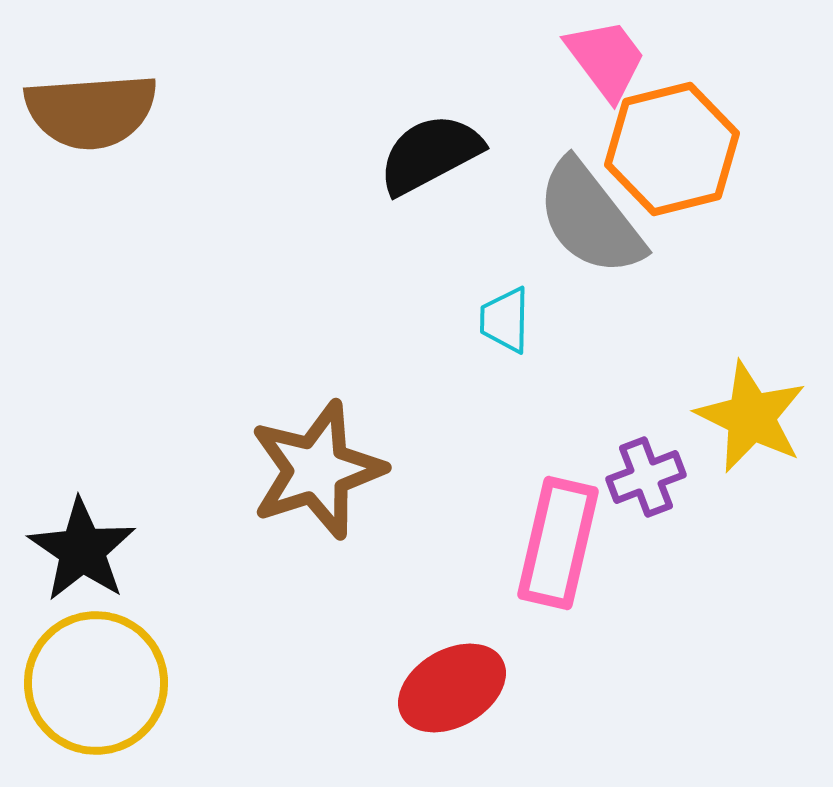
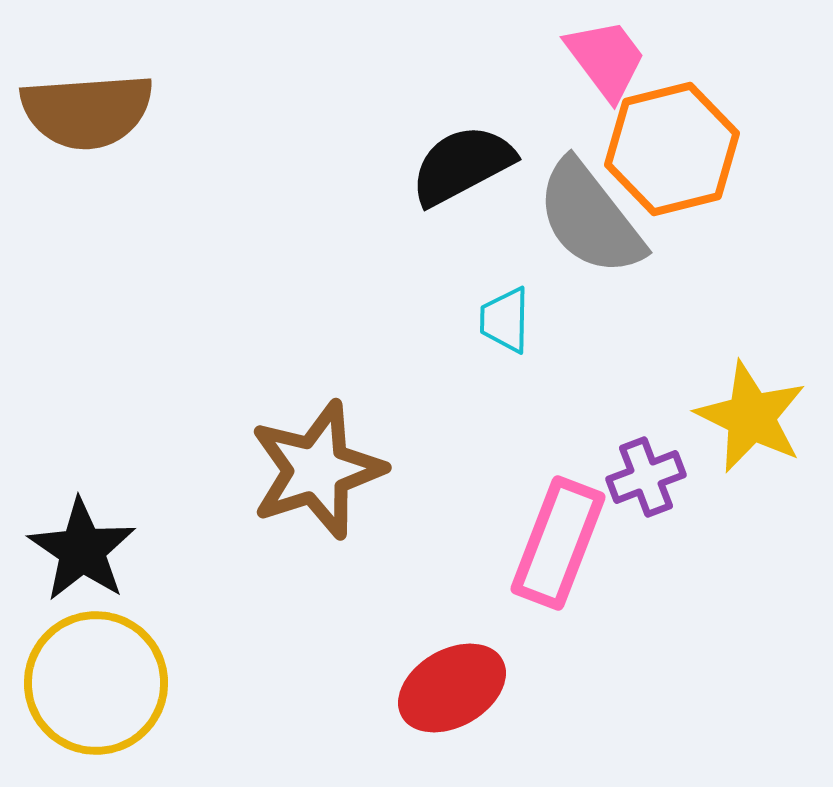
brown semicircle: moved 4 px left
black semicircle: moved 32 px right, 11 px down
pink rectangle: rotated 8 degrees clockwise
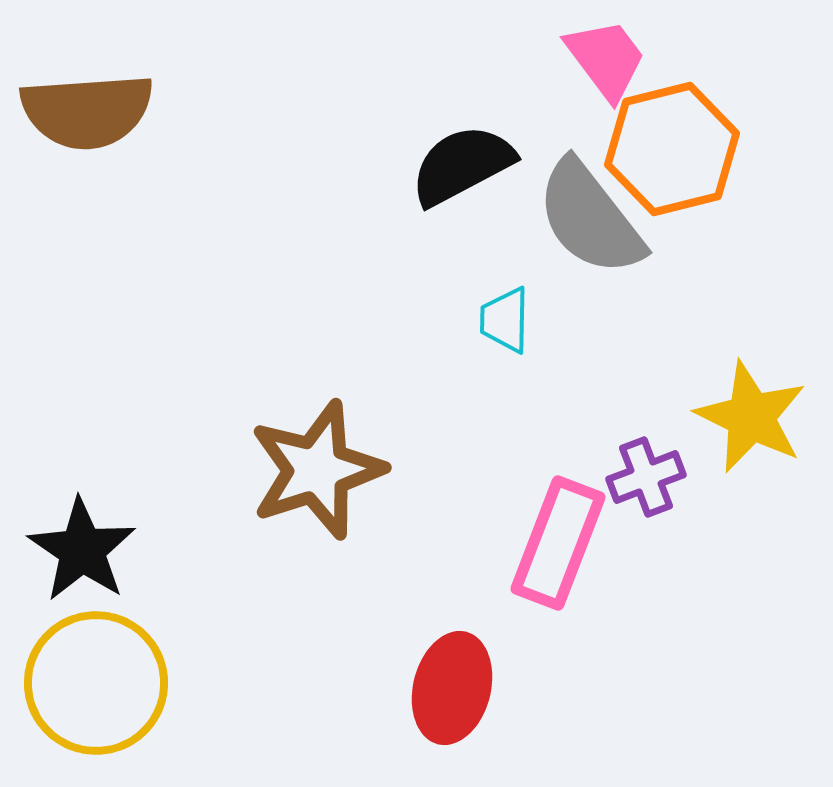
red ellipse: rotated 46 degrees counterclockwise
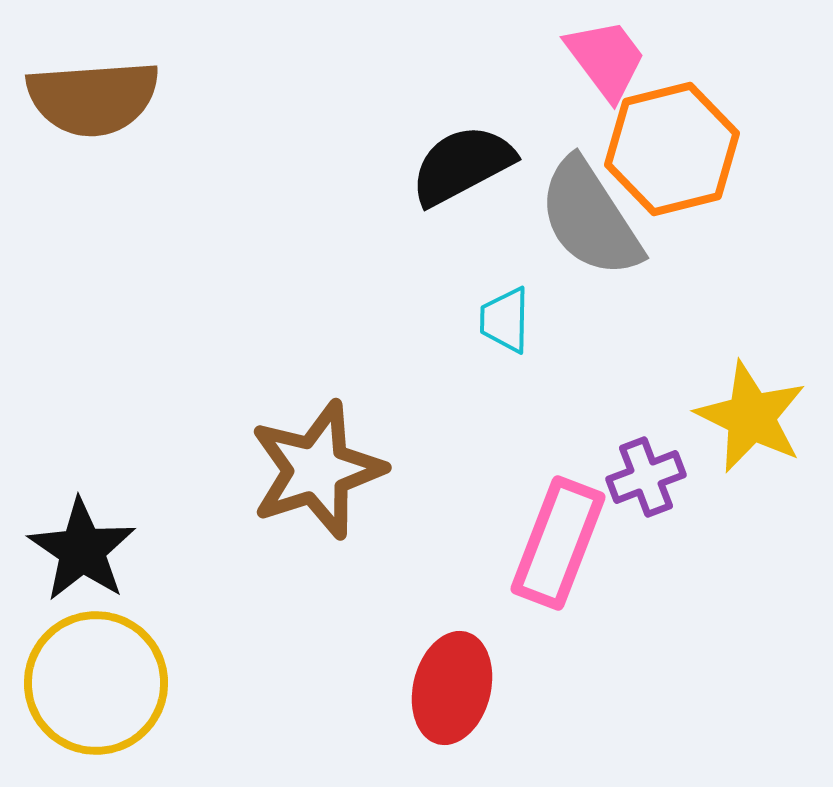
brown semicircle: moved 6 px right, 13 px up
gray semicircle: rotated 5 degrees clockwise
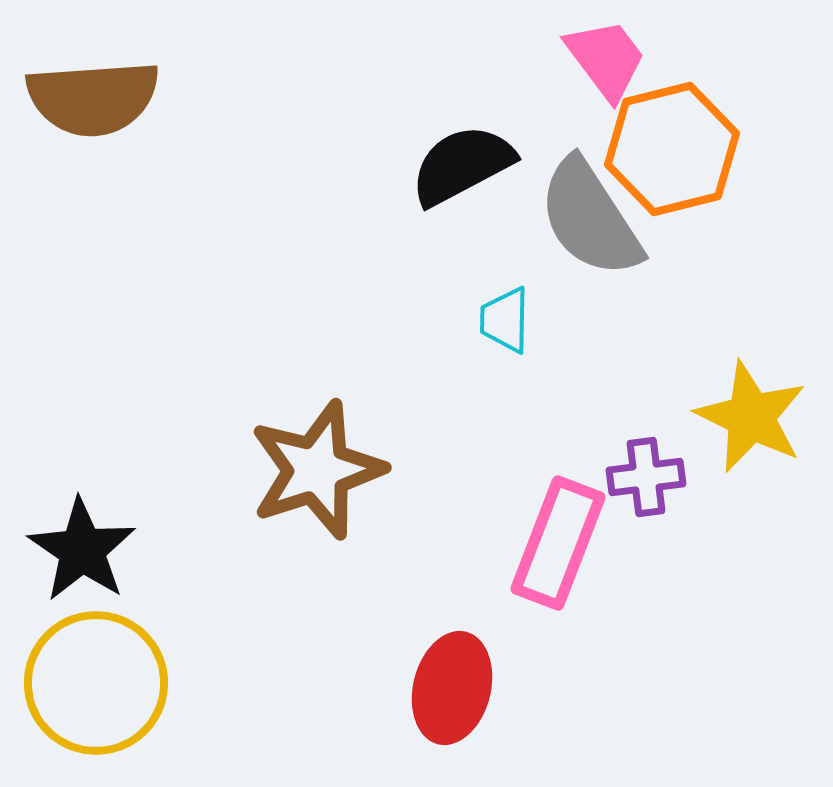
purple cross: rotated 14 degrees clockwise
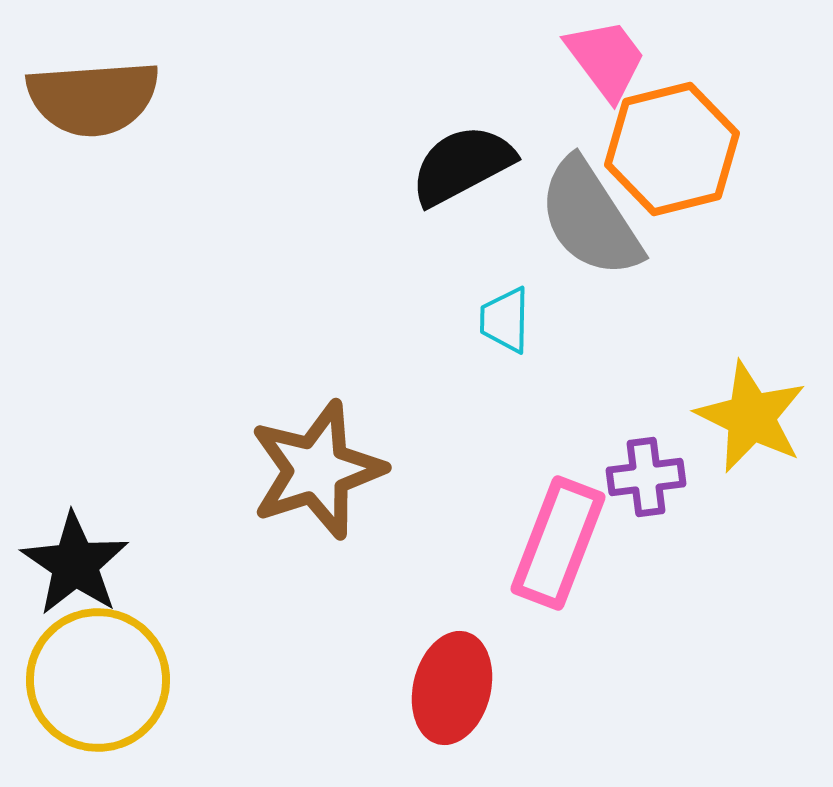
black star: moved 7 px left, 14 px down
yellow circle: moved 2 px right, 3 px up
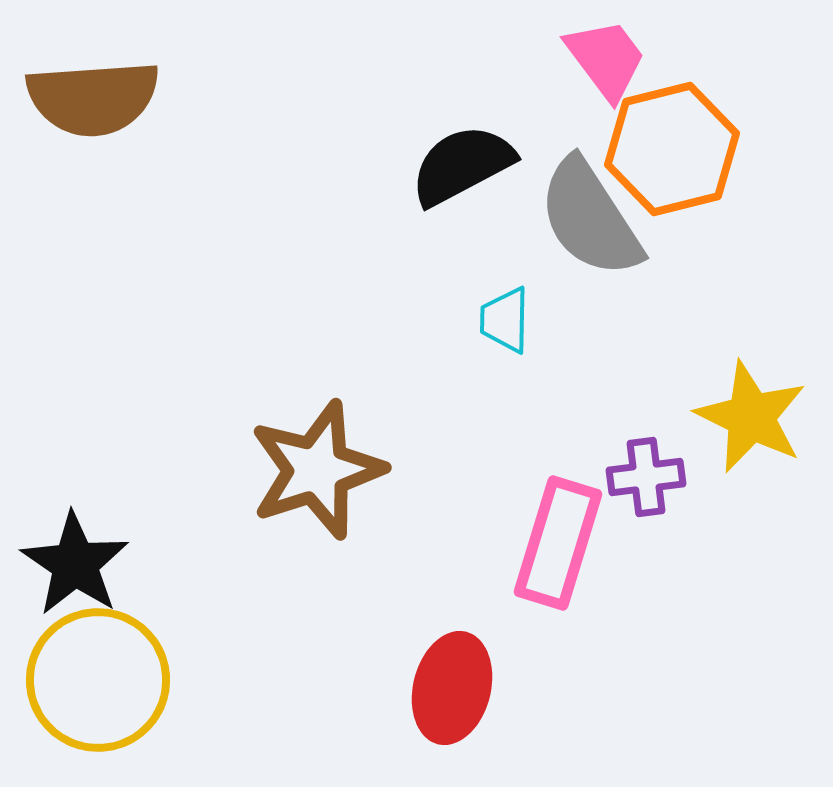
pink rectangle: rotated 4 degrees counterclockwise
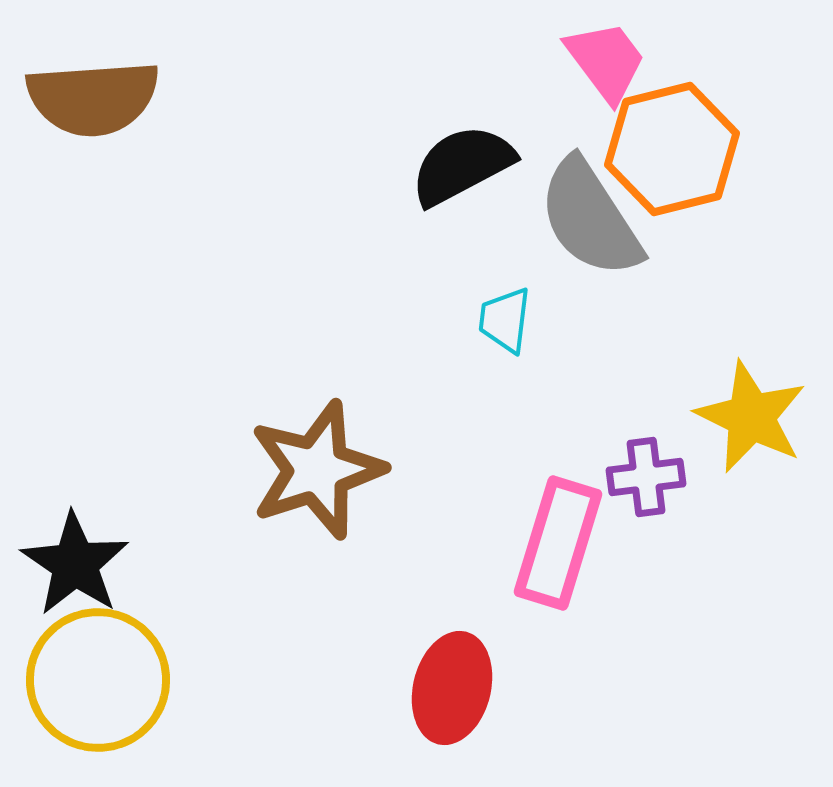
pink trapezoid: moved 2 px down
cyan trapezoid: rotated 6 degrees clockwise
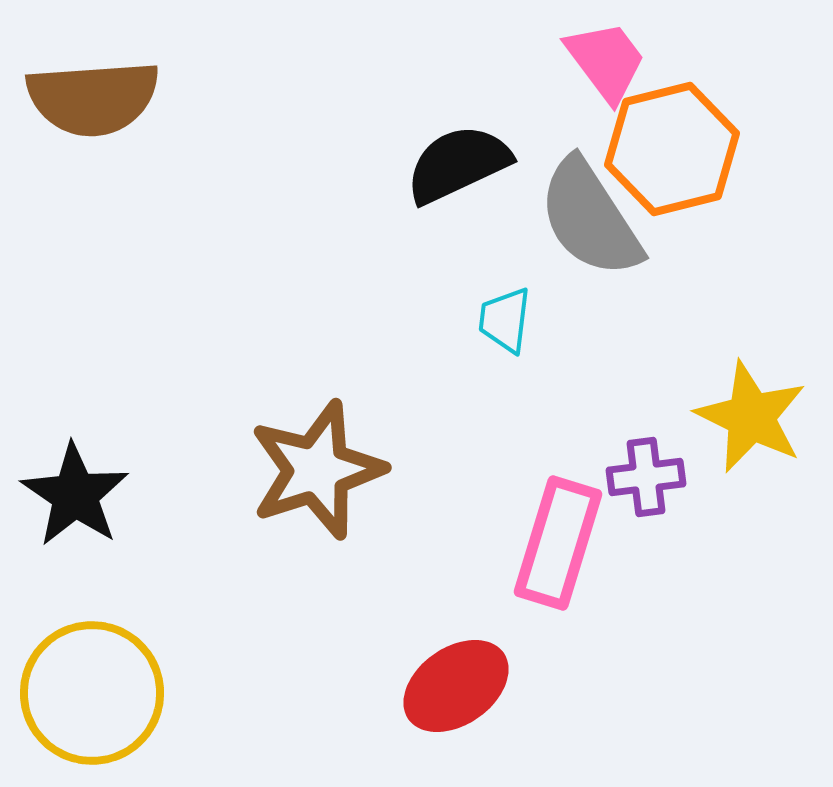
black semicircle: moved 4 px left, 1 px up; rotated 3 degrees clockwise
black star: moved 69 px up
yellow circle: moved 6 px left, 13 px down
red ellipse: moved 4 px right, 2 px up; rotated 41 degrees clockwise
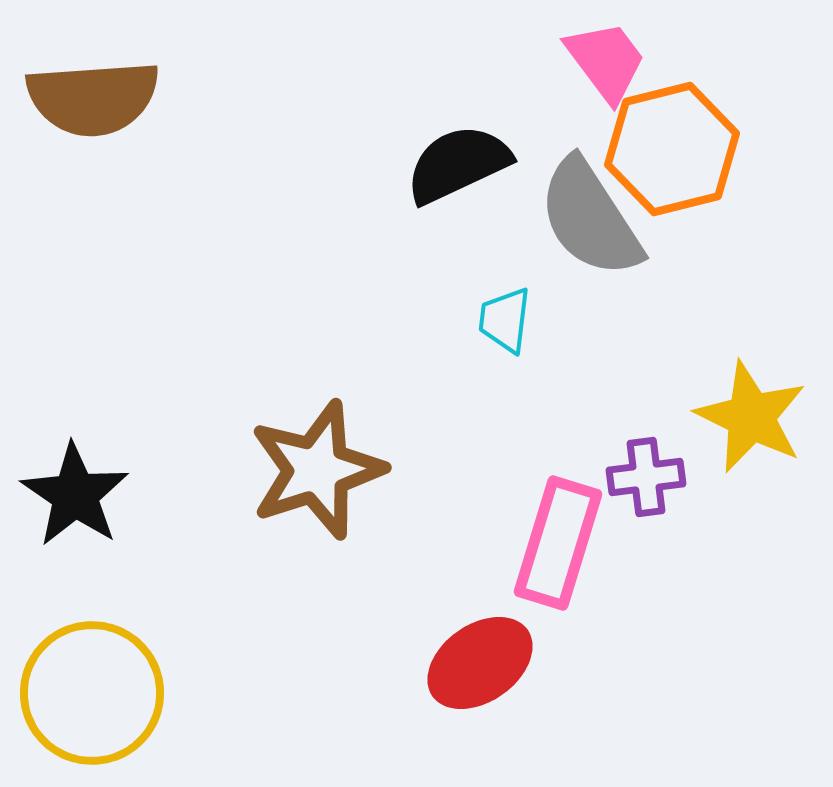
red ellipse: moved 24 px right, 23 px up
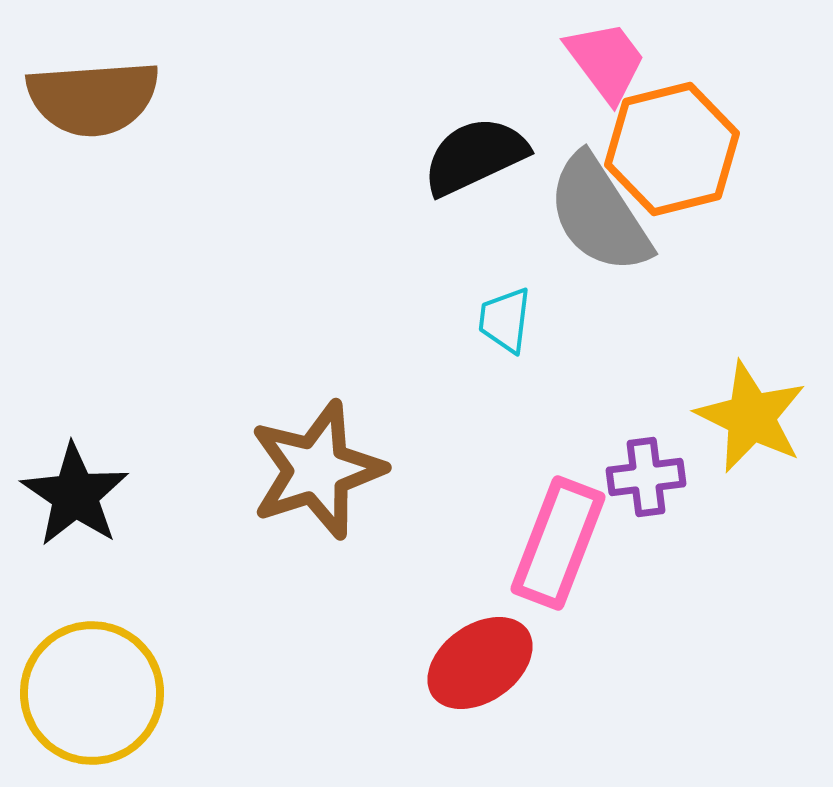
black semicircle: moved 17 px right, 8 px up
gray semicircle: moved 9 px right, 4 px up
pink rectangle: rotated 4 degrees clockwise
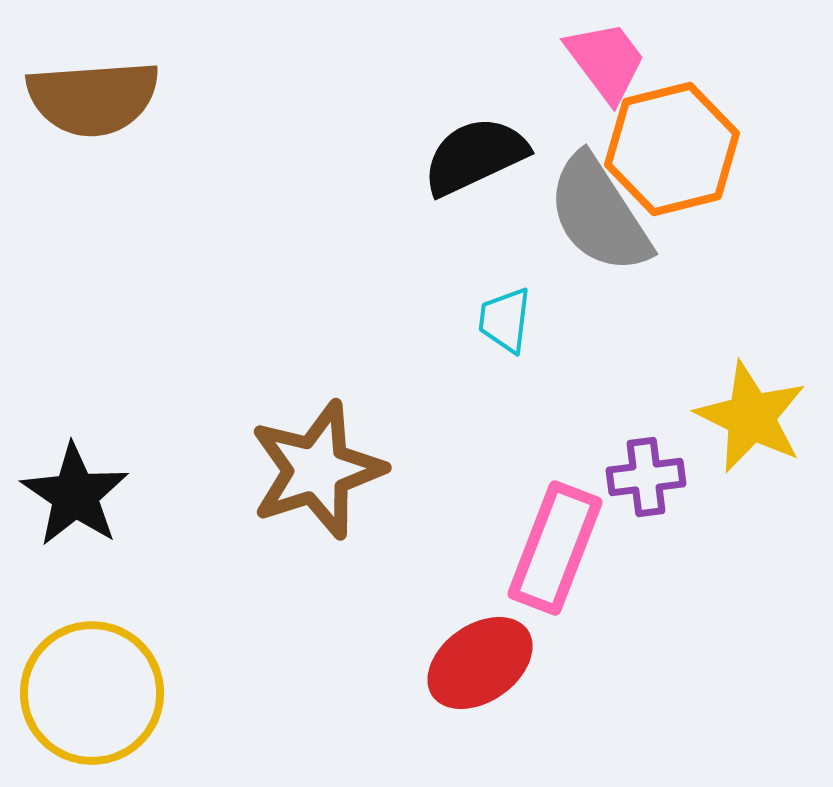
pink rectangle: moved 3 px left, 5 px down
